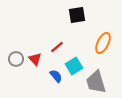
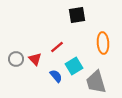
orange ellipse: rotated 30 degrees counterclockwise
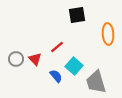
orange ellipse: moved 5 px right, 9 px up
cyan square: rotated 18 degrees counterclockwise
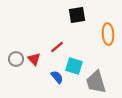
red triangle: moved 1 px left
cyan square: rotated 24 degrees counterclockwise
blue semicircle: moved 1 px right, 1 px down
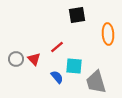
cyan square: rotated 12 degrees counterclockwise
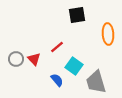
cyan square: rotated 30 degrees clockwise
blue semicircle: moved 3 px down
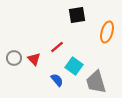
orange ellipse: moved 1 px left, 2 px up; rotated 20 degrees clockwise
gray circle: moved 2 px left, 1 px up
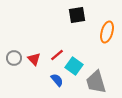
red line: moved 8 px down
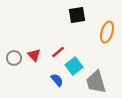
red line: moved 1 px right, 3 px up
red triangle: moved 4 px up
cyan square: rotated 18 degrees clockwise
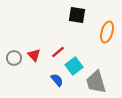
black square: rotated 18 degrees clockwise
